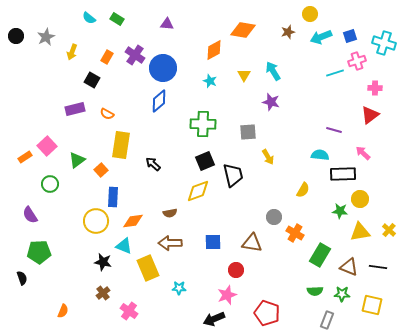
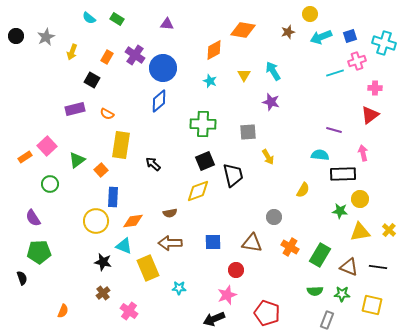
pink arrow at (363, 153): rotated 35 degrees clockwise
purple semicircle at (30, 215): moved 3 px right, 3 px down
orange cross at (295, 233): moved 5 px left, 14 px down
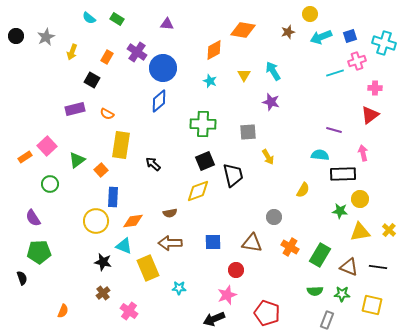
purple cross at (135, 55): moved 2 px right, 3 px up
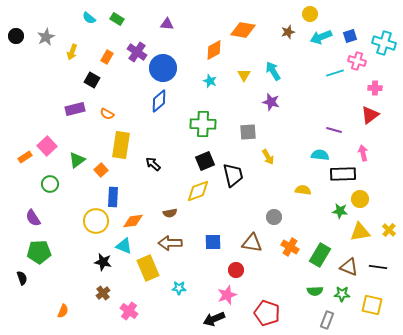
pink cross at (357, 61): rotated 36 degrees clockwise
yellow semicircle at (303, 190): rotated 112 degrees counterclockwise
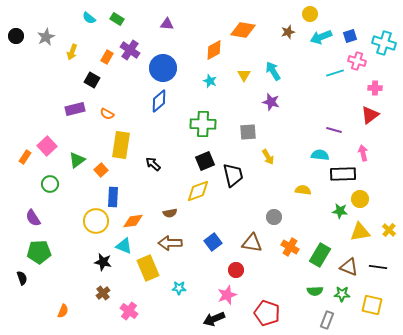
purple cross at (137, 52): moved 7 px left, 2 px up
orange rectangle at (25, 157): rotated 24 degrees counterclockwise
blue square at (213, 242): rotated 36 degrees counterclockwise
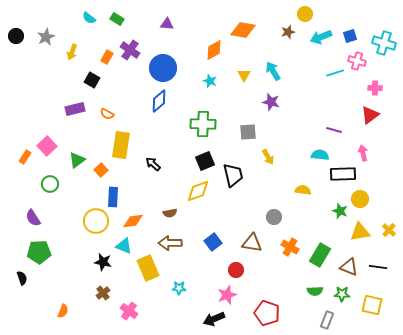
yellow circle at (310, 14): moved 5 px left
green star at (340, 211): rotated 14 degrees clockwise
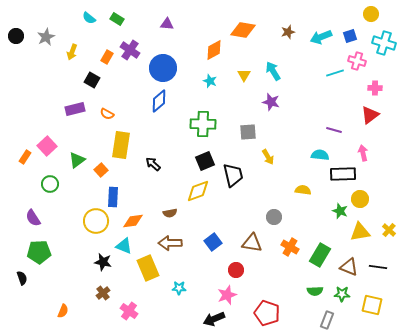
yellow circle at (305, 14): moved 66 px right
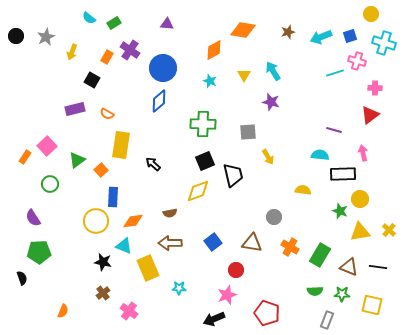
green rectangle at (117, 19): moved 3 px left, 4 px down; rotated 64 degrees counterclockwise
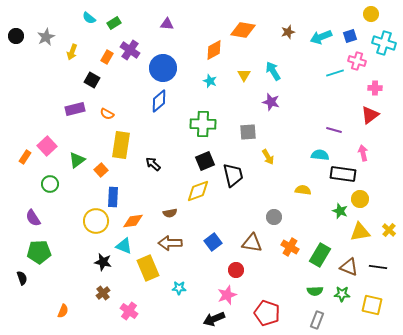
black rectangle at (343, 174): rotated 10 degrees clockwise
gray rectangle at (327, 320): moved 10 px left
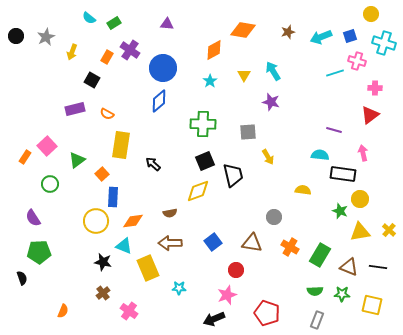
cyan star at (210, 81): rotated 16 degrees clockwise
orange square at (101, 170): moved 1 px right, 4 px down
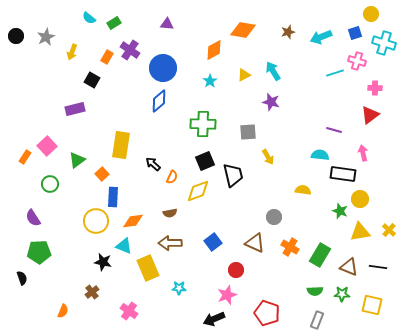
blue square at (350, 36): moved 5 px right, 3 px up
yellow triangle at (244, 75): rotated 32 degrees clockwise
orange semicircle at (107, 114): moved 65 px right, 63 px down; rotated 96 degrees counterclockwise
brown triangle at (252, 243): moved 3 px right; rotated 15 degrees clockwise
brown cross at (103, 293): moved 11 px left, 1 px up
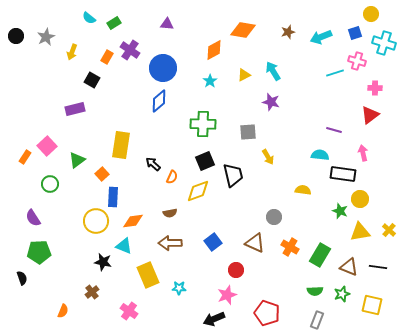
yellow rectangle at (148, 268): moved 7 px down
green star at (342, 294): rotated 21 degrees counterclockwise
